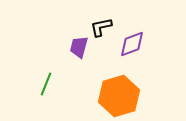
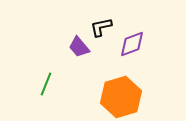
purple trapezoid: rotated 55 degrees counterclockwise
orange hexagon: moved 2 px right, 1 px down
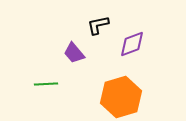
black L-shape: moved 3 px left, 2 px up
purple trapezoid: moved 5 px left, 6 px down
green line: rotated 65 degrees clockwise
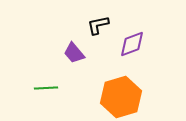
green line: moved 4 px down
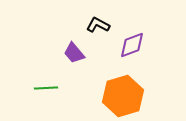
black L-shape: rotated 40 degrees clockwise
purple diamond: moved 1 px down
orange hexagon: moved 2 px right, 1 px up
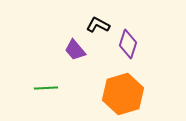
purple diamond: moved 4 px left, 1 px up; rotated 52 degrees counterclockwise
purple trapezoid: moved 1 px right, 3 px up
orange hexagon: moved 2 px up
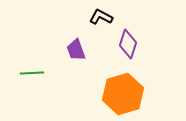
black L-shape: moved 3 px right, 8 px up
purple trapezoid: moved 1 px right; rotated 20 degrees clockwise
green line: moved 14 px left, 15 px up
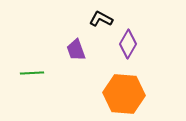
black L-shape: moved 2 px down
purple diamond: rotated 12 degrees clockwise
orange hexagon: moved 1 px right; rotated 21 degrees clockwise
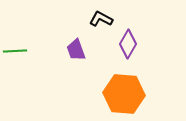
green line: moved 17 px left, 22 px up
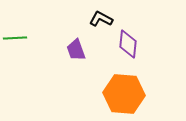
purple diamond: rotated 24 degrees counterclockwise
green line: moved 13 px up
